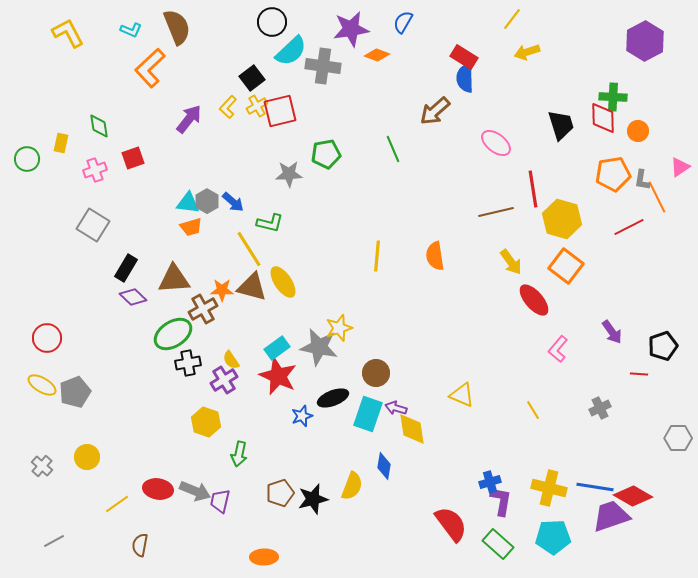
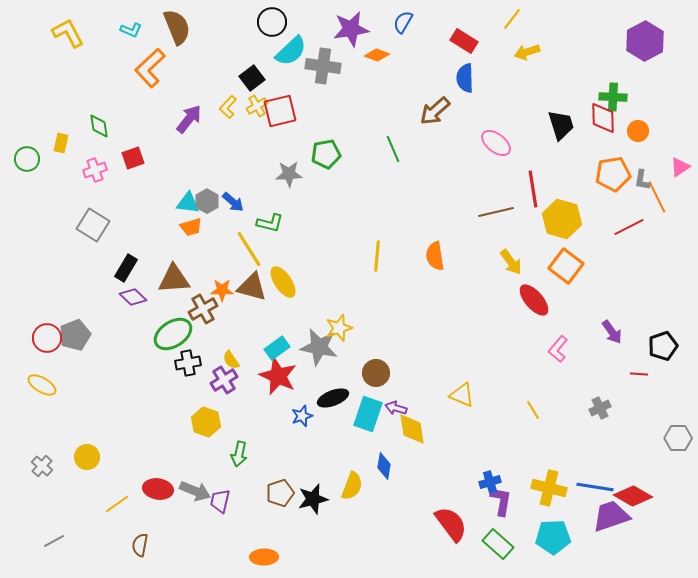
red rectangle at (464, 57): moved 16 px up
gray pentagon at (75, 392): moved 57 px up
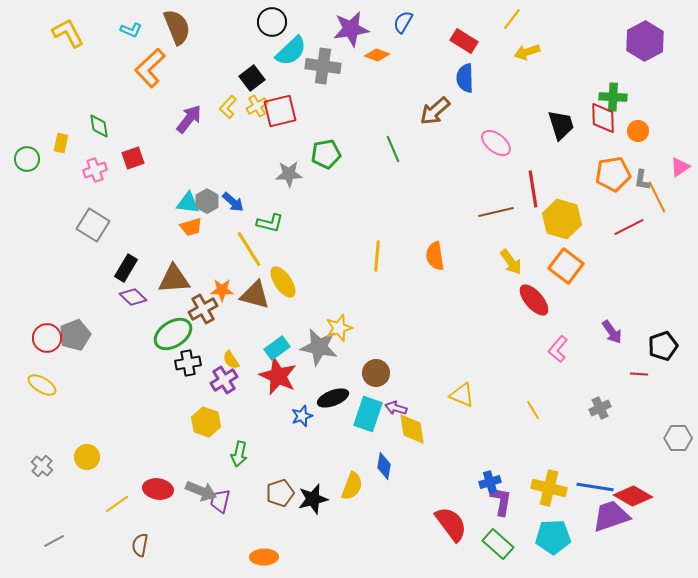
brown triangle at (252, 287): moved 3 px right, 8 px down
gray arrow at (195, 491): moved 6 px right
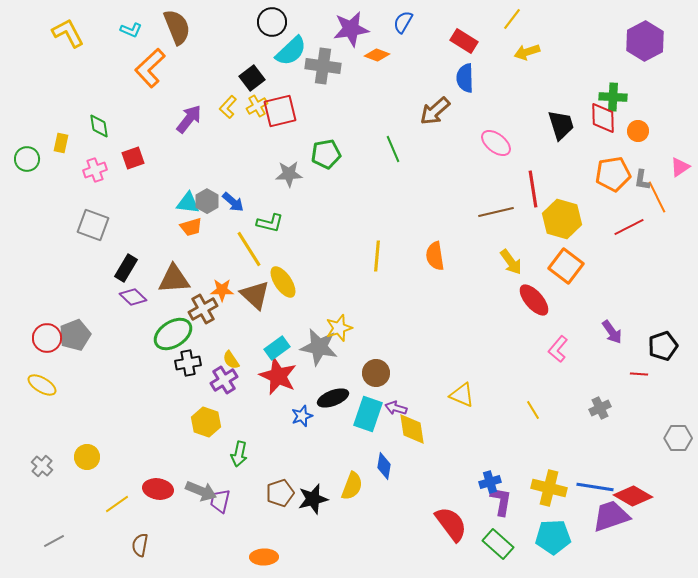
gray square at (93, 225): rotated 12 degrees counterclockwise
brown triangle at (255, 295): rotated 28 degrees clockwise
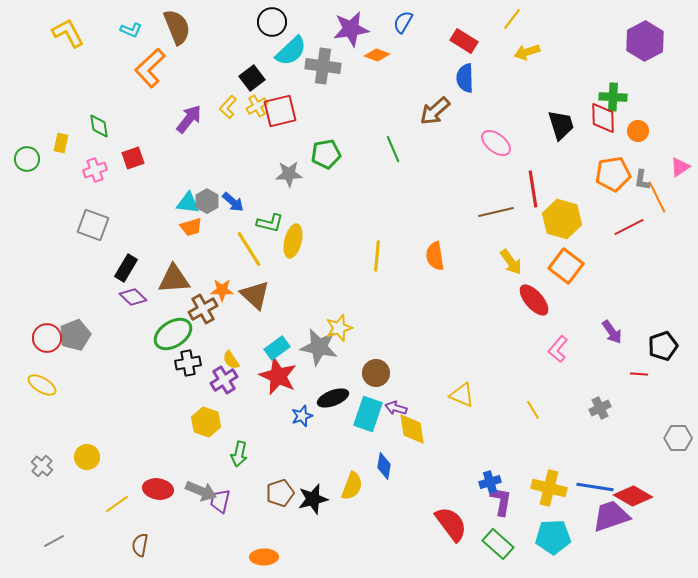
yellow ellipse at (283, 282): moved 10 px right, 41 px up; rotated 48 degrees clockwise
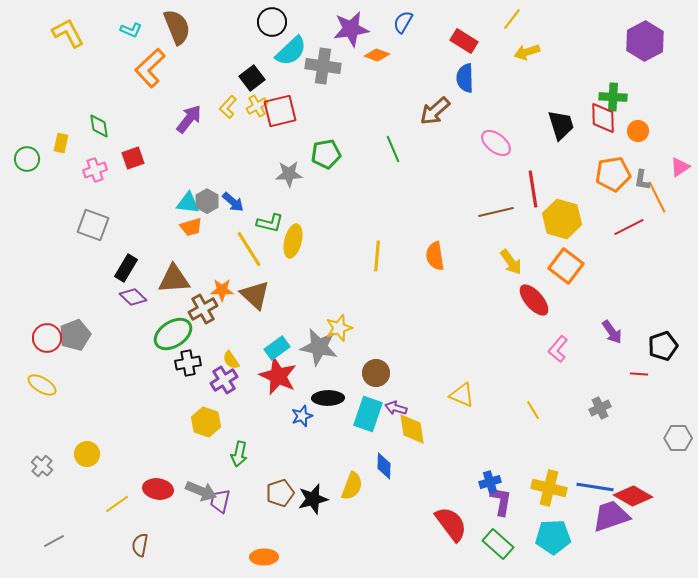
black ellipse at (333, 398): moved 5 px left; rotated 20 degrees clockwise
yellow circle at (87, 457): moved 3 px up
blue diamond at (384, 466): rotated 8 degrees counterclockwise
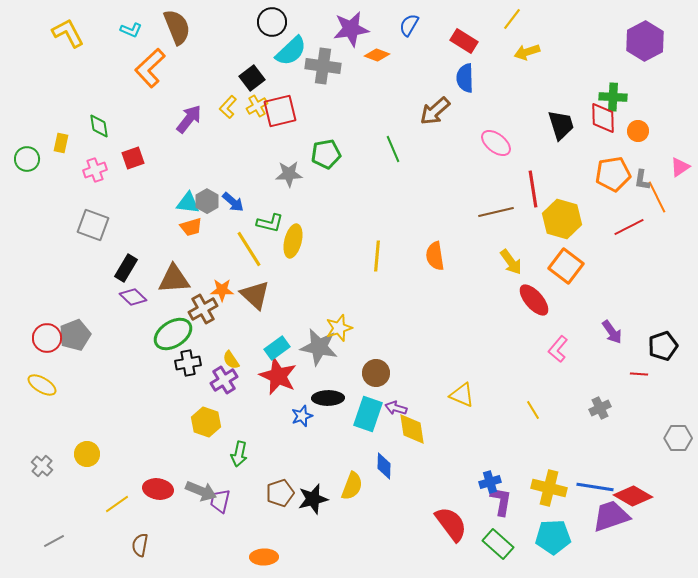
blue semicircle at (403, 22): moved 6 px right, 3 px down
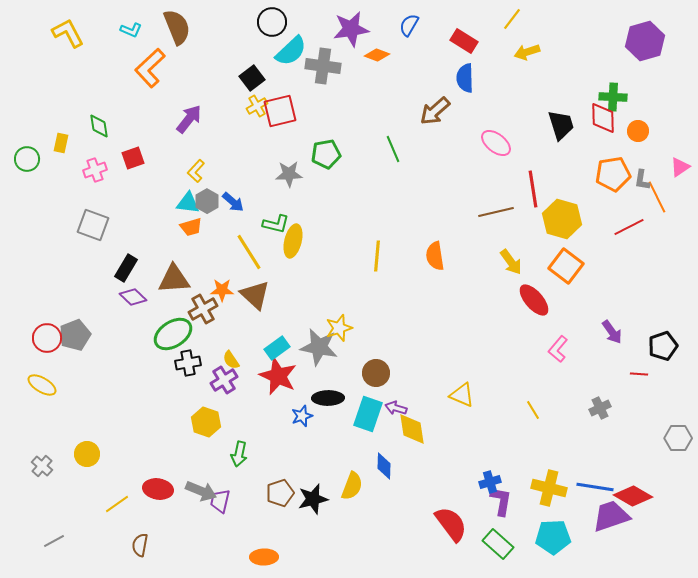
purple hexagon at (645, 41): rotated 12 degrees clockwise
yellow L-shape at (228, 107): moved 32 px left, 64 px down
green L-shape at (270, 223): moved 6 px right, 1 px down
yellow line at (249, 249): moved 3 px down
